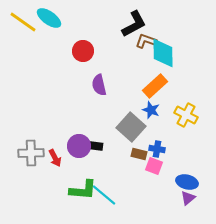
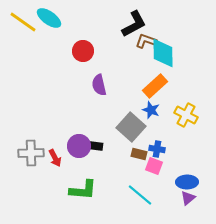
blue ellipse: rotated 15 degrees counterclockwise
cyan line: moved 36 px right
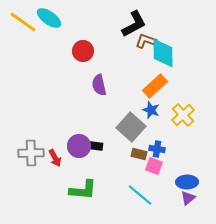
yellow cross: moved 3 px left; rotated 20 degrees clockwise
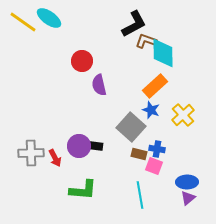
red circle: moved 1 px left, 10 px down
cyan line: rotated 40 degrees clockwise
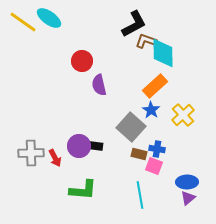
blue star: rotated 12 degrees clockwise
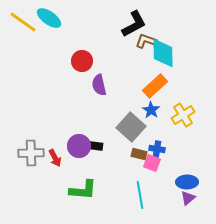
yellow cross: rotated 10 degrees clockwise
pink square: moved 2 px left, 3 px up
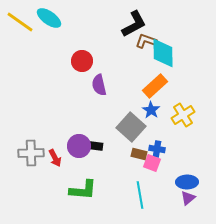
yellow line: moved 3 px left
